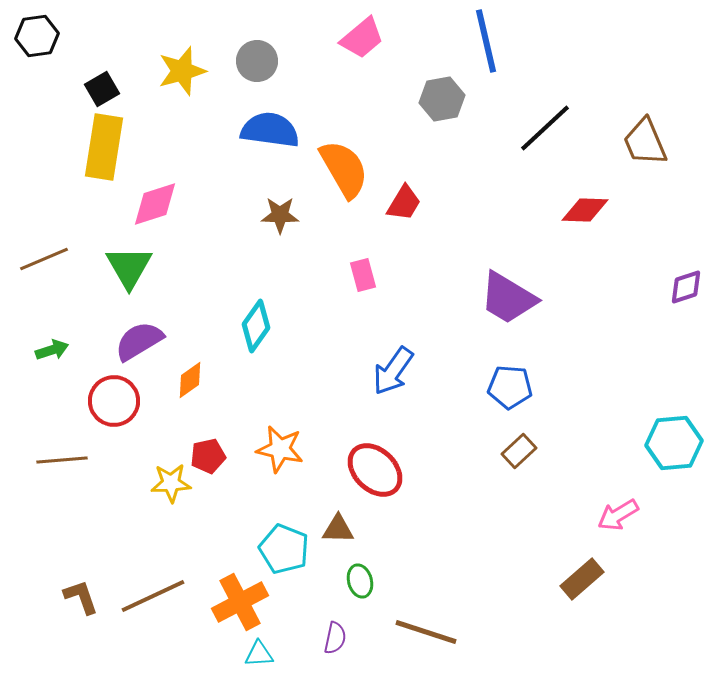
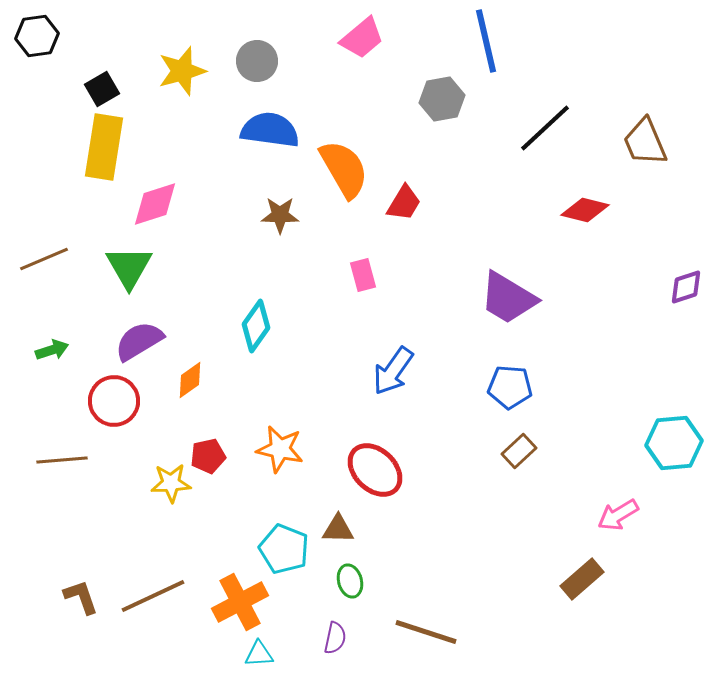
red diamond at (585, 210): rotated 12 degrees clockwise
green ellipse at (360, 581): moved 10 px left
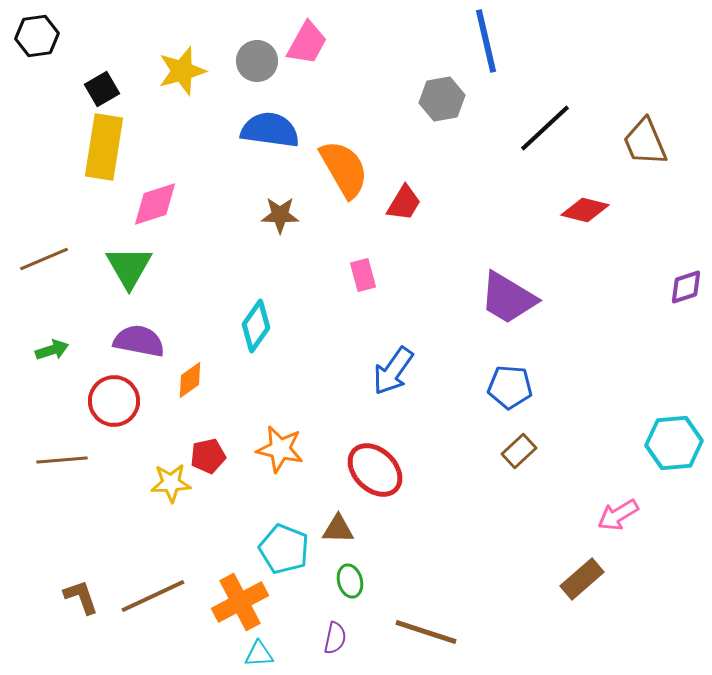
pink trapezoid at (362, 38): moved 55 px left, 5 px down; rotated 21 degrees counterclockwise
purple semicircle at (139, 341): rotated 42 degrees clockwise
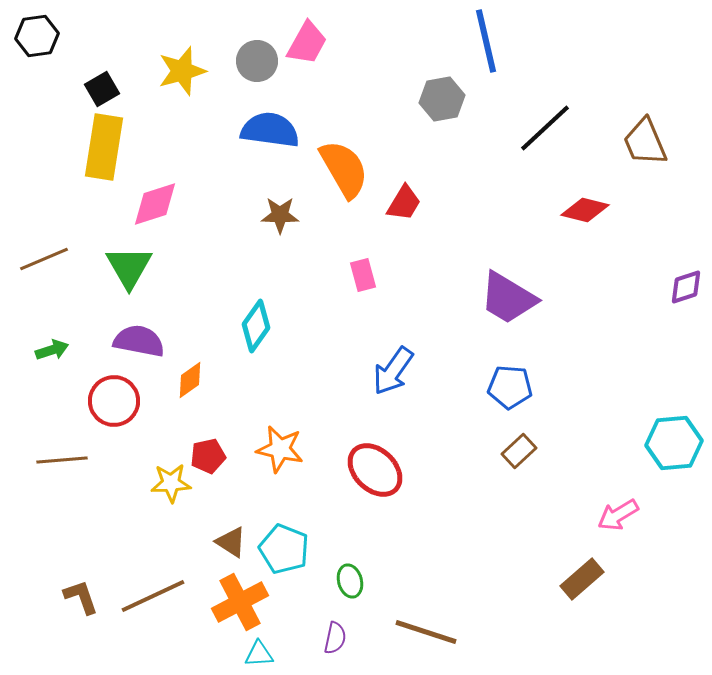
brown triangle at (338, 529): moved 107 px left, 13 px down; rotated 32 degrees clockwise
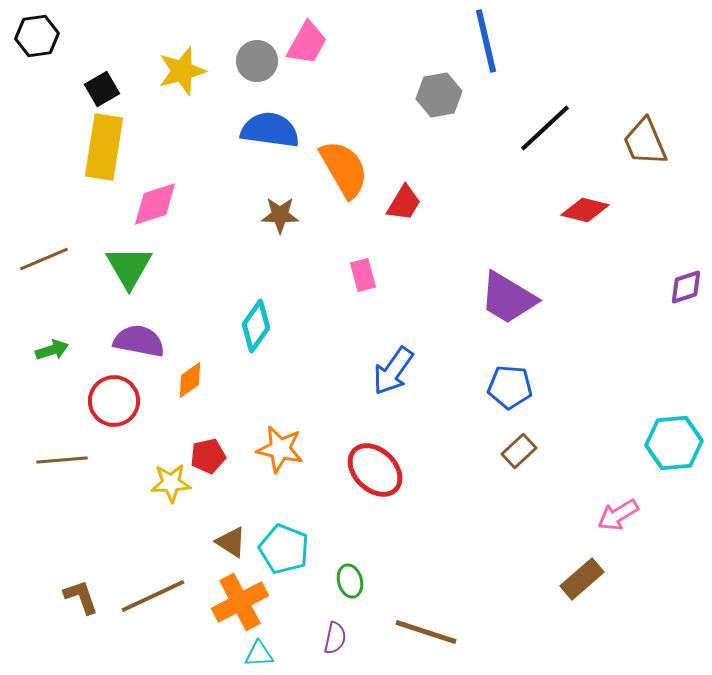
gray hexagon at (442, 99): moved 3 px left, 4 px up
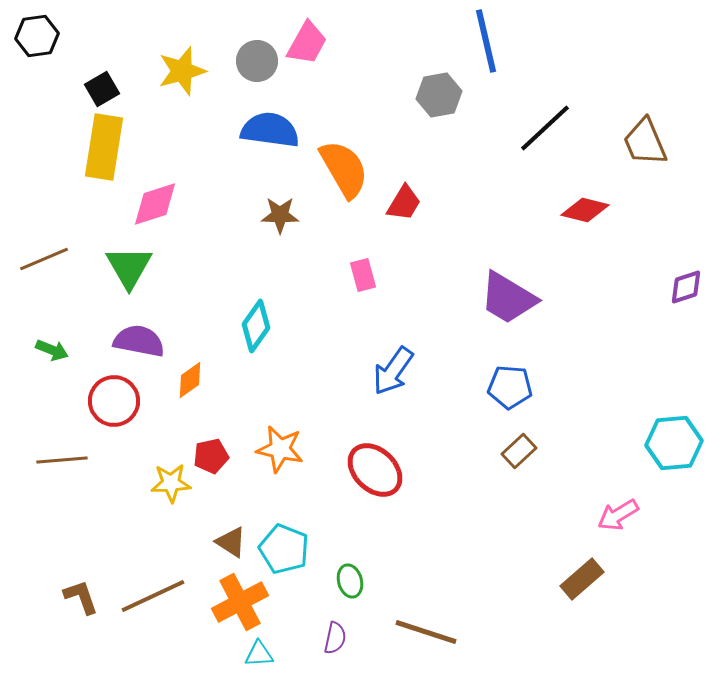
green arrow at (52, 350): rotated 40 degrees clockwise
red pentagon at (208, 456): moved 3 px right
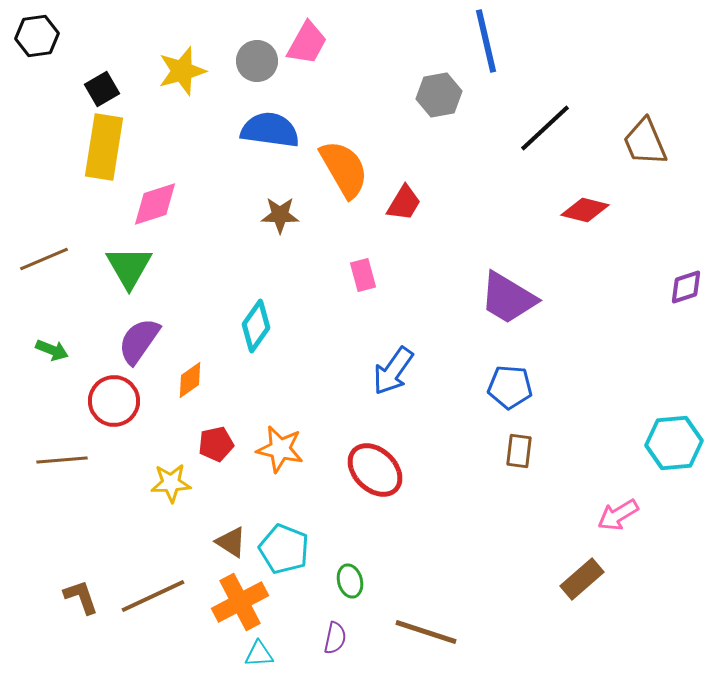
purple semicircle at (139, 341): rotated 66 degrees counterclockwise
brown rectangle at (519, 451): rotated 40 degrees counterclockwise
red pentagon at (211, 456): moved 5 px right, 12 px up
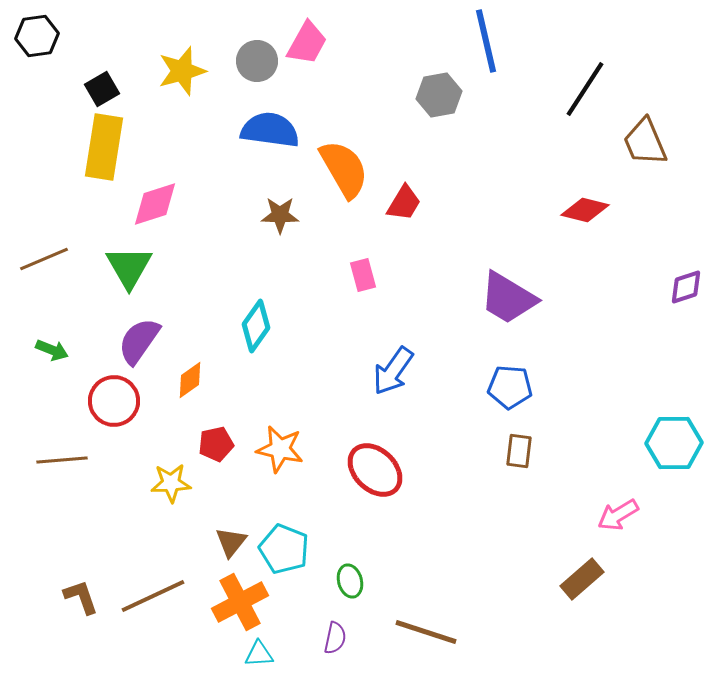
black line at (545, 128): moved 40 px right, 39 px up; rotated 14 degrees counterclockwise
cyan hexagon at (674, 443): rotated 4 degrees clockwise
brown triangle at (231, 542): rotated 36 degrees clockwise
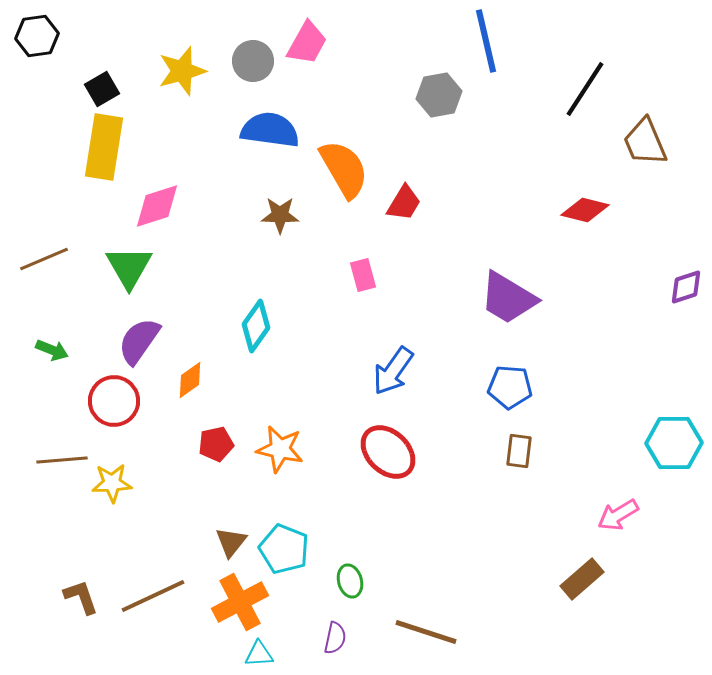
gray circle at (257, 61): moved 4 px left
pink diamond at (155, 204): moved 2 px right, 2 px down
red ellipse at (375, 470): moved 13 px right, 18 px up
yellow star at (171, 483): moved 59 px left
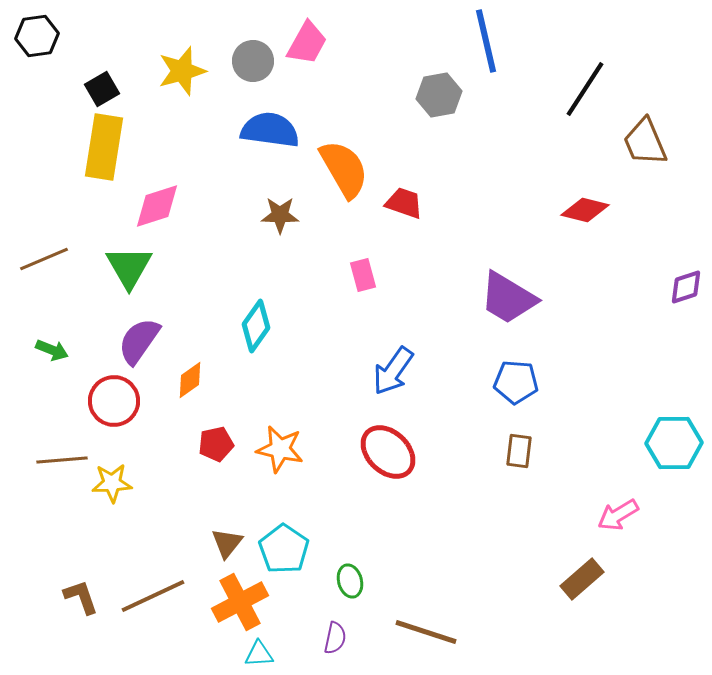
red trapezoid at (404, 203): rotated 102 degrees counterclockwise
blue pentagon at (510, 387): moved 6 px right, 5 px up
brown triangle at (231, 542): moved 4 px left, 1 px down
cyan pentagon at (284, 549): rotated 12 degrees clockwise
